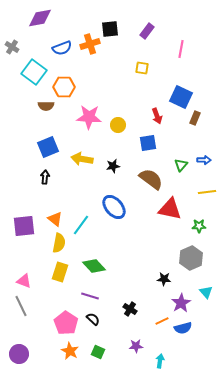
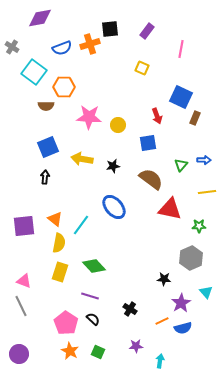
yellow square at (142, 68): rotated 16 degrees clockwise
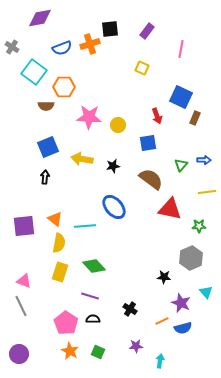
cyan line at (81, 225): moved 4 px right, 1 px down; rotated 50 degrees clockwise
black star at (164, 279): moved 2 px up
purple star at (181, 303): rotated 18 degrees counterclockwise
black semicircle at (93, 319): rotated 40 degrees counterclockwise
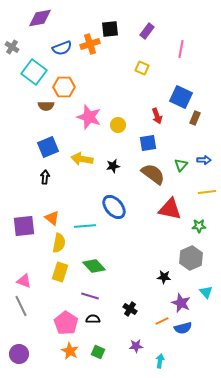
pink star at (89, 117): rotated 15 degrees clockwise
brown semicircle at (151, 179): moved 2 px right, 5 px up
orange triangle at (55, 219): moved 3 px left, 1 px up
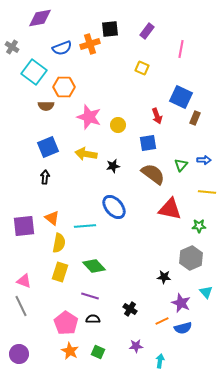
yellow arrow at (82, 159): moved 4 px right, 5 px up
yellow line at (207, 192): rotated 12 degrees clockwise
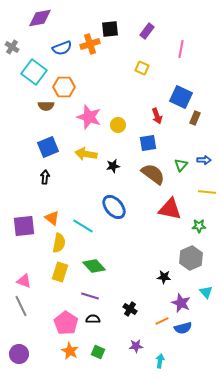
cyan line at (85, 226): moved 2 px left; rotated 35 degrees clockwise
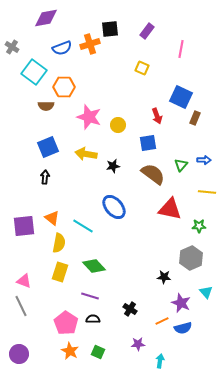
purple diamond at (40, 18): moved 6 px right
purple star at (136, 346): moved 2 px right, 2 px up
